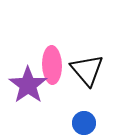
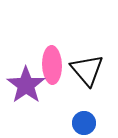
purple star: moved 2 px left
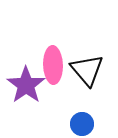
pink ellipse: moved 1 px right
blue circle: moved 2 px left, 1 px down
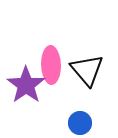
pink ellipse: moved 2 px left
blue circle: moved 2 px left, 1 px up
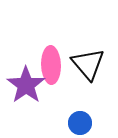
black triangle: moved 1 px right, 6 px up
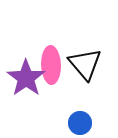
black triangle: moved 3 px left
purple star: moved 7 px up
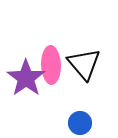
black triangle: moved 1 px left
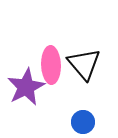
purple star: moved 9 px down; rotated 9 degrees clockwise
blue circle: moved 3 px right, 1 px up
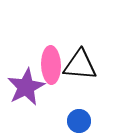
black triangle: moved 4 px left, 1 px down; rotated 45 degrees counterclockwise
blue circle: moved 4 px left, 1 px up
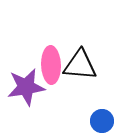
purple star: rotated 18 degrees clockwise
blue circle: moved 23 px right
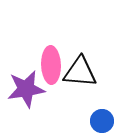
black triangle: moved 7 px down
purple star: moved 2 px down
